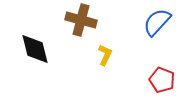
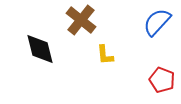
brown cross: rotated 24 degrees clockwise
black diamond: moved 5 px right
yellow L-shape: rotated 150 degrees clockwise
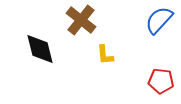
blue semicircle: moved 2 px right, 2 px up
red pentagon: moved 1 px left, 1 px down; rotated 15 degrees counterclockwise
